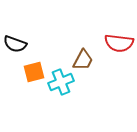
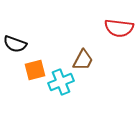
red semicircle: moved 15 px up
orange square: moved 1 px right, 2 px up
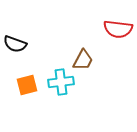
red semicircle: moved 1 px left, 1 px down
orange square: moved 8 px left, 15 px down
cyan cross: rotated 15 degrees clockwise
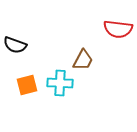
black semicircle: moved 1 px down
cyan cross: moved 1 px left, 1 px down; rotated 10 degrees clockwise
